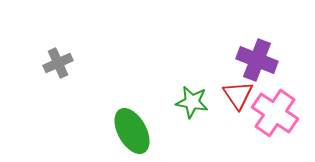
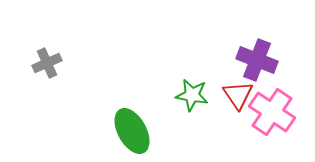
gray cross: moved 11 px left
green star: moved 7 px up
pink cross: moved 3 px left, 1 px up
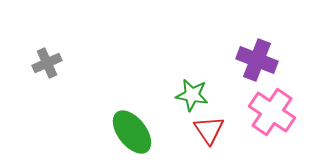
red triangle: moved 29 px left, 35 px down
green ellipse: moved 1 px down; rotated 9 degrees counterclockwise
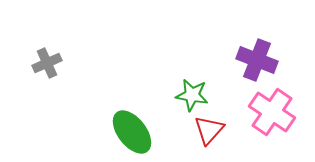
red triangle: rotated 16 degrees clockwise
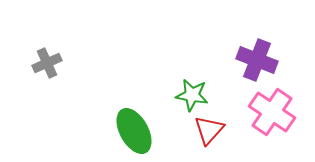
green ellipse: moved 2 px right, 1 px up; rotated 9 degrees clockwise
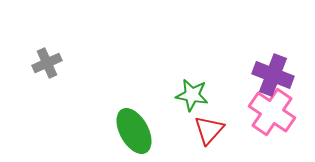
purple cross: moved 16 px right, 15 px down
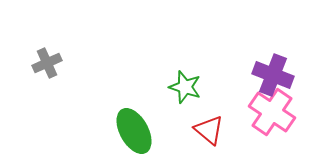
green star: moved 7 px left, 8 px up; rotated 8 degrees clockwise
red triangle: rotated 32 degrees counterclockwise
